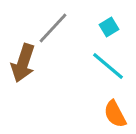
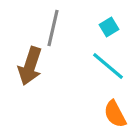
gray line: rotated 30 degrees counterclockwise
brown arrow: moved 7 px right, 3 px down
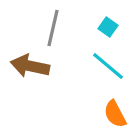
cyan square: moved 1 px left; rotated 24 degrees counterclockwise
brown arrow: rotated 84 degrees clockwise
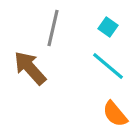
brown arrow: moved 2 px down; rotated 36 degrees clockwise
orange semicircle: rotated 12 degrees counterclockwise
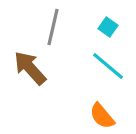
gray line: moved 1 px up
orange semicircle: moved 13 px left, 2 px down
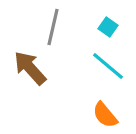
orange semicircle: moved 3 px right, 1 px up
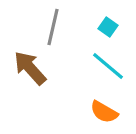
orange semicircle: moved 1 px left, 3 px up; rotated 20 degrees counterclockwise
